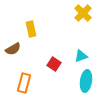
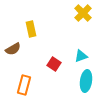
orange rectangle: moved 2 px down
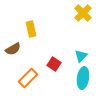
cyan triangle: rotated 24 degrees counterclockwise
cyan ellipse: moved 3 px left, 3 px up
orange rectangle: moved 4 px right, 7 px up; rotated 30 degrees clockwise
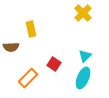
brown semicircle: moved 2 px left, 2 px up; rotated 28 degrees clockwise
cyan triangle: moved 4 px right
cyan ellipse: rotated 15 degrees clockwise
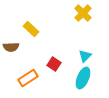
yellow rectangle: rotated 35 degrees counterclockwise
orange rectangle: rotated 12 degrees clockwise
